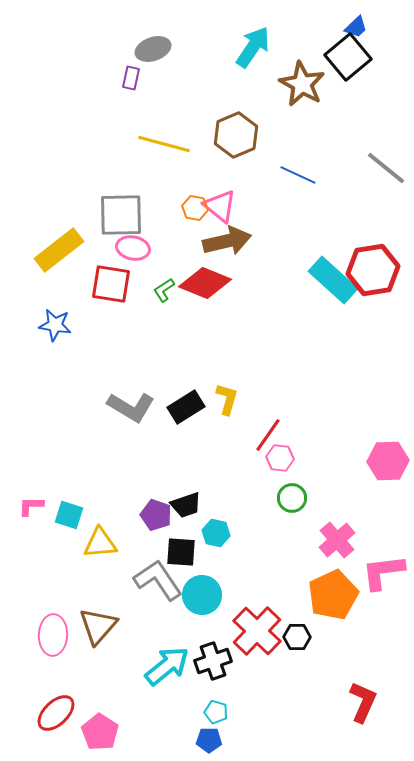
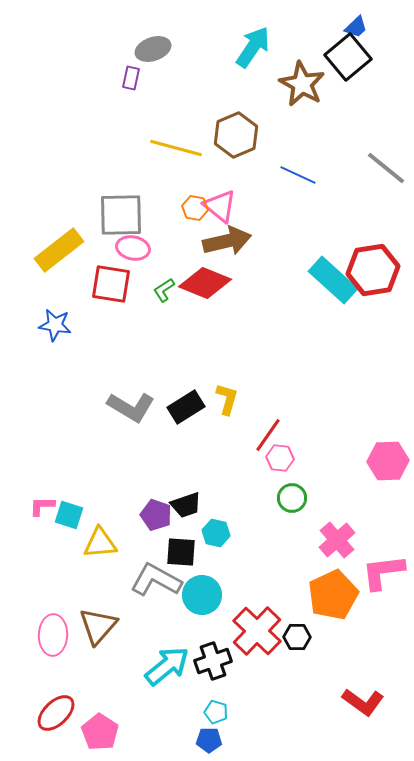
yellow line at (164, 144): moved 12 px right, 4 px down
pink L-shape at (31, 506): moved 11 px right
gray L-shape at (158, 580): moved 2 px left; rotated 27 degrees counterclockwise
red L-shape at (363, 702): rotated 102 degrees clockwise
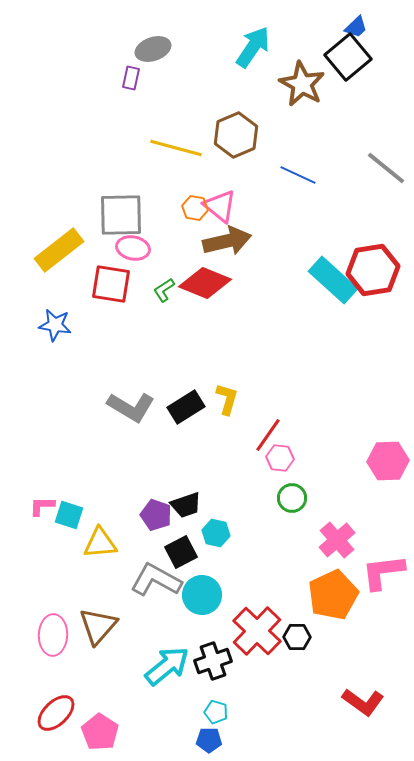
black square at (181, 552): rotated 32 degrees counterclockwise
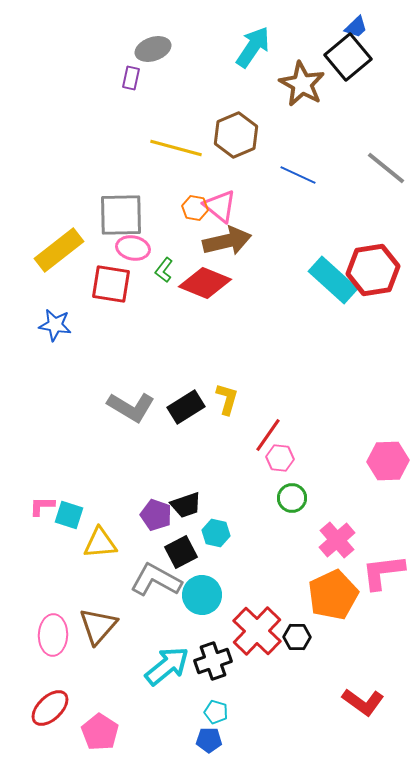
green L-shape at (164, 290): moved 20 px up; rotated 20 degrees counterclockwise
red ellipse at (56, 713): moved 6 px left, 5 px up
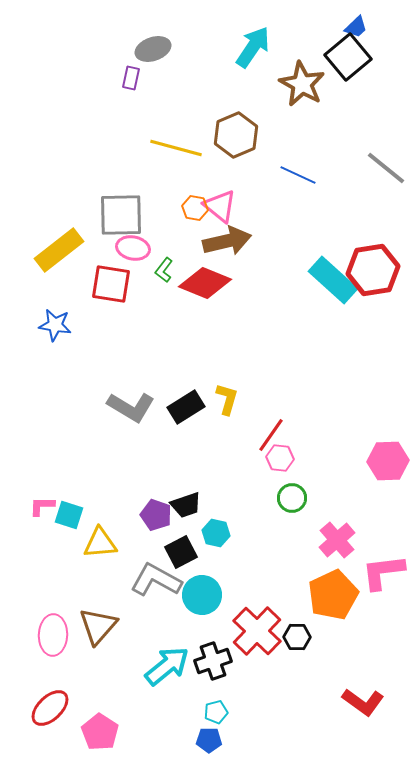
red line at (268, 435): moved 3 px right
cyan pentagon at (216, 712): rotated 30 degrees counterclockwise
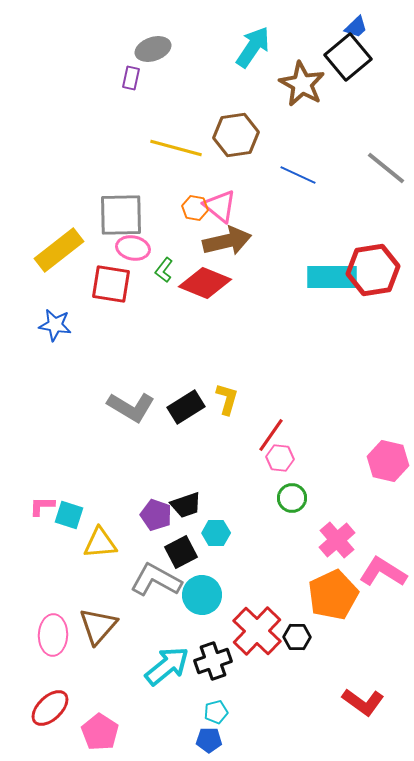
brown hexagon at (236, 135): rotated 15 degrees clockwise
cyan rectangle at (333, 280): moved 1 px left, 3 px up; rotated 42 degrees counterclockwise
pink hexagon at (388, 461): rotated 15 degrees clockwise
cyan hexagon at (216, 533): rotated 12 degrees counterclockwise
pink L-shape at (383, 572): rotated 39 degrees clockwise
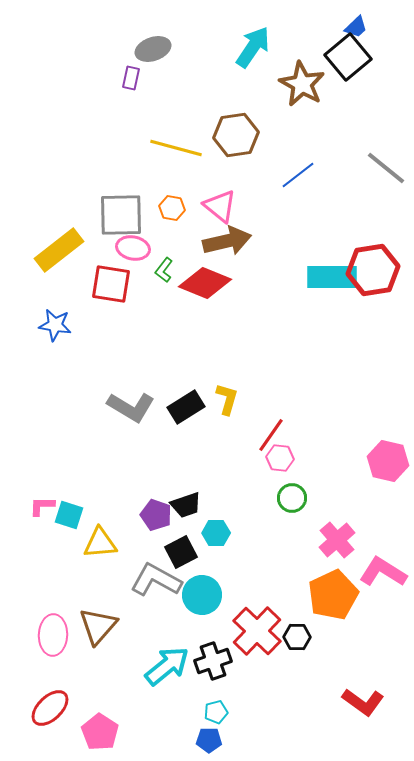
blue line at (298, 175): rotated 63 degrees counterclockwise
orange hexagon at (195, 208): moved 23 px left
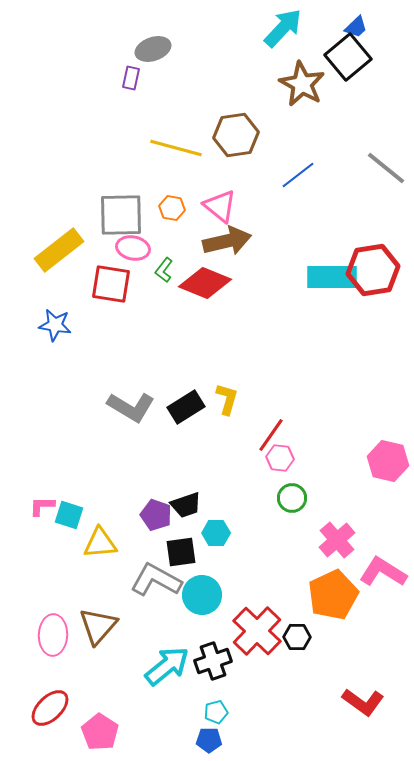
cyan arrow at (253, 47): moved 30 px right, 19 px up; rotated 9 degrees clockwise
black square at (181, 552): rotated 20 degrees clockwise
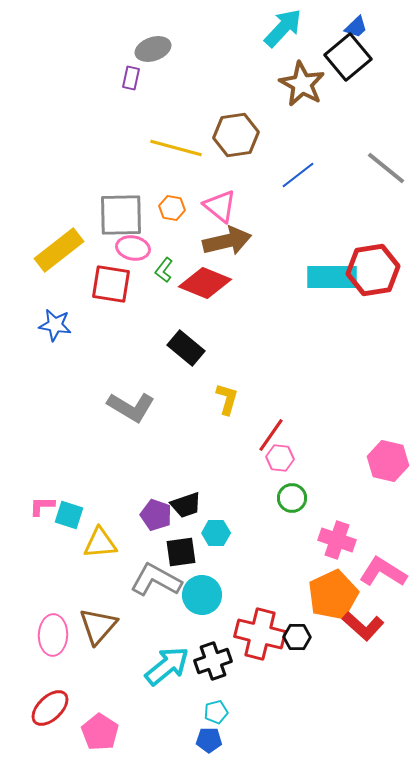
black rectangle at (186, 407): moved 59 px up; rotated 72 degrees clockwise
pink cross at (337, 540): rotated 30 degrees counterclockwise
red cross at (257, 631): moved 3 px right, 3 px down; rotated 30 degrees counterclockwise
red L-shape at (363, 702): moved 76 px up; rotated 6 degrees clockwise
